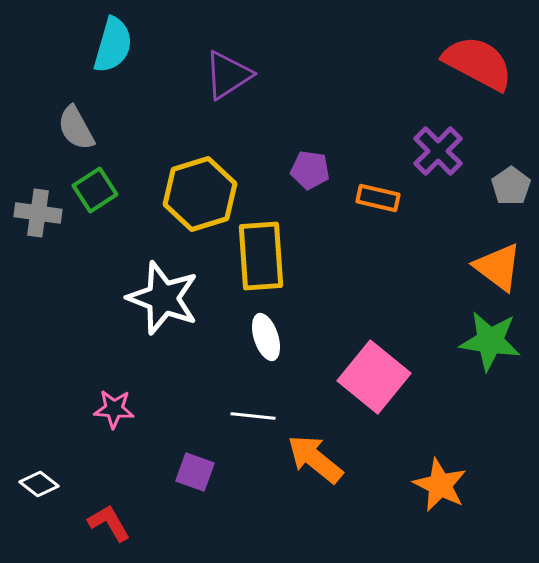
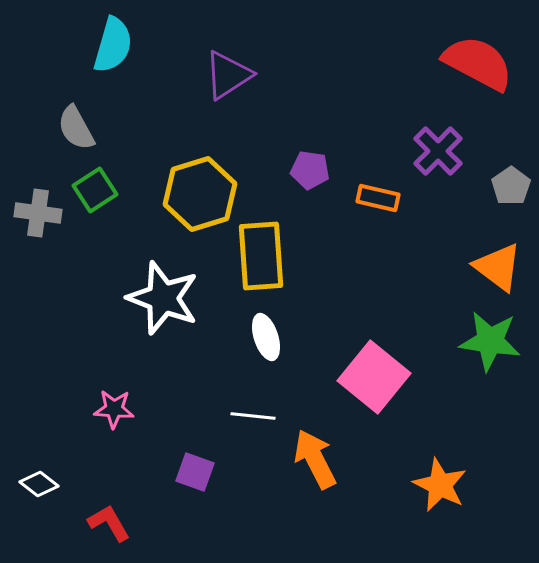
orange arrow: rotated 24 degrees clockwise
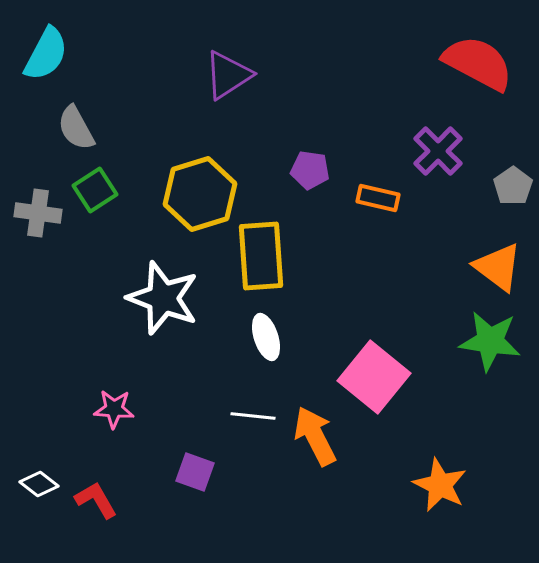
cyan semicircle: moved 67 px left, 9 px down; rotated 12 degrees clockwise
gray pentagon: moved 2 px right
orange arrow: moved 23 px up
red L-shape: moved 13 px left, 23 px up
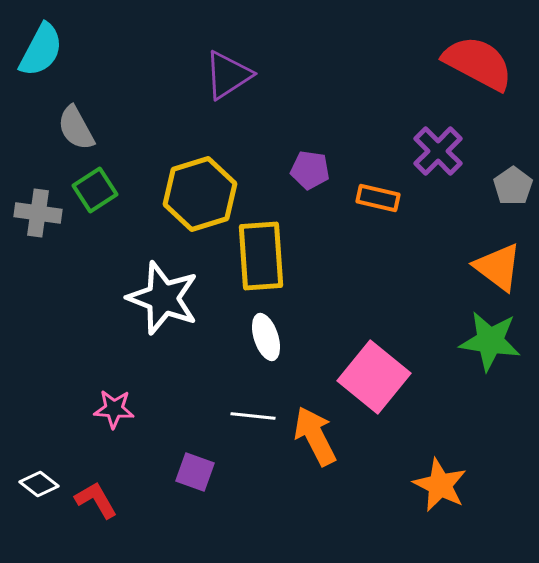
cyan semicircle: moved 5 px left, 4 px up
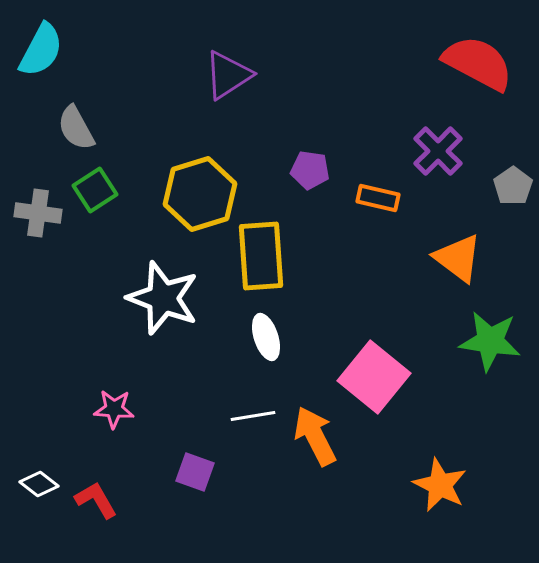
orange triangle: moved 40 px left, 9 px up
white line: rotated 15 degrees counterclockwise
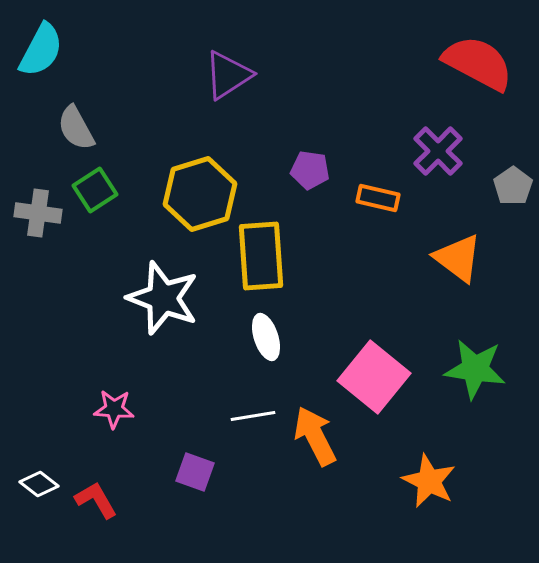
green star: moved 15 px left, 28 px down
orange star: moved 11 px left, 4 px up
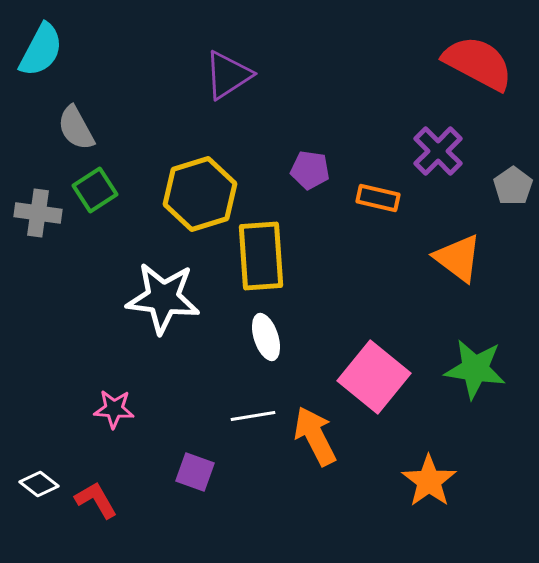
white star: rotated 14 degrees counterclockwise
orange star: rotated 10 degrees clockwise
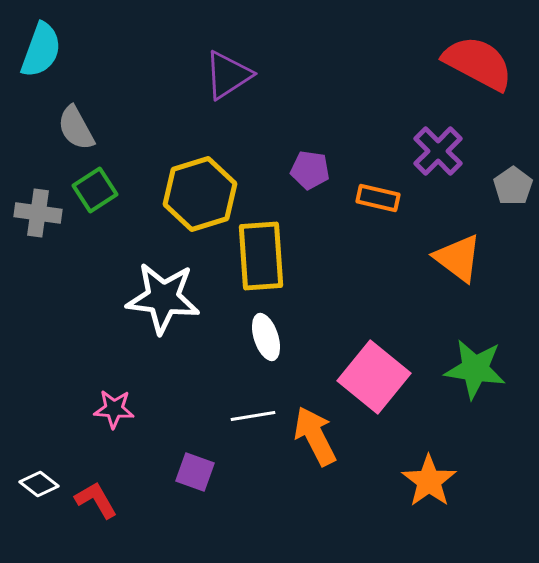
cyan semicircle: rotated 8 degrees counterclockwise
